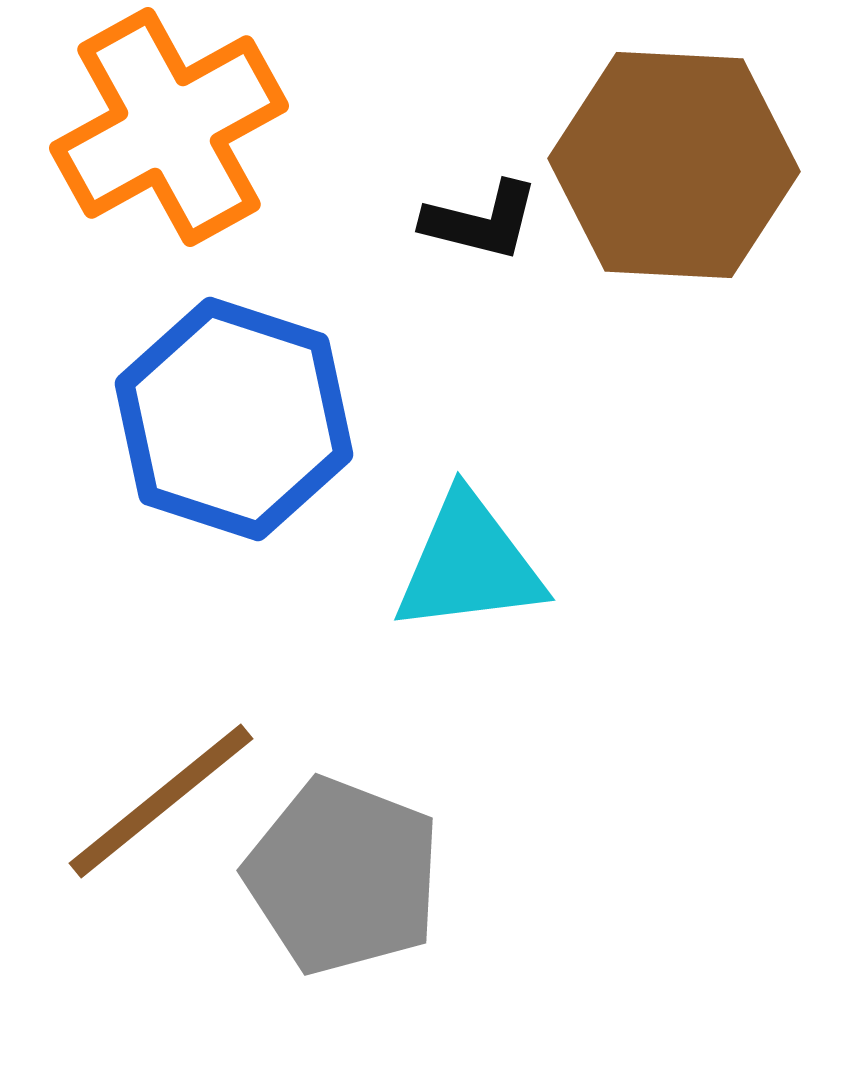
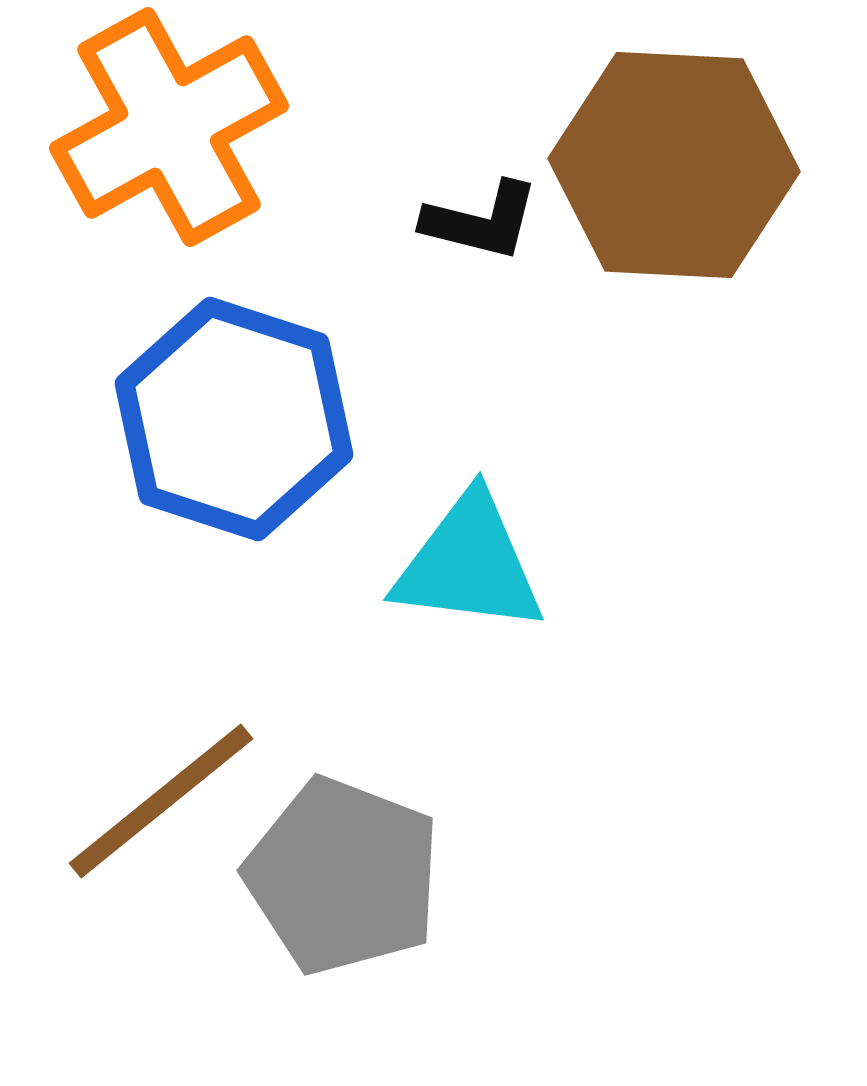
cyan triangle: rotated 14 degrees clockwise
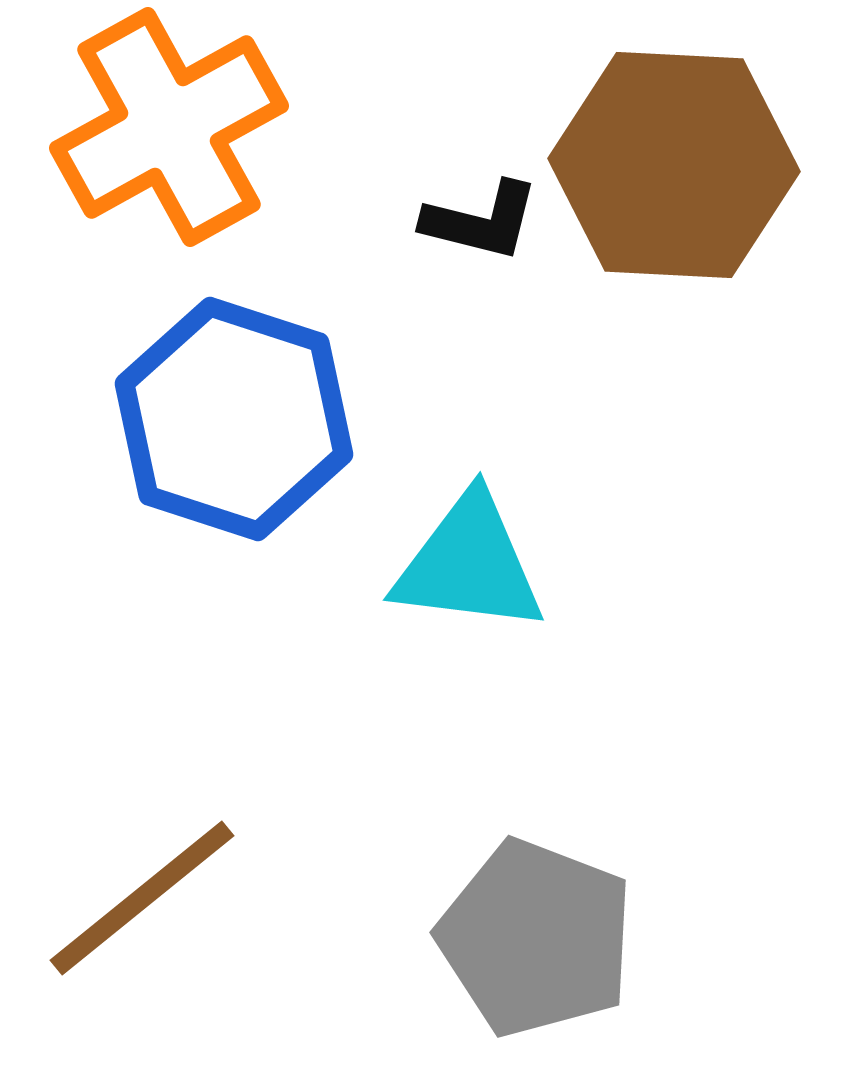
brown line: moved 19 px left, 97 px down
gray pentagon: moved 193 px right, 62 px down
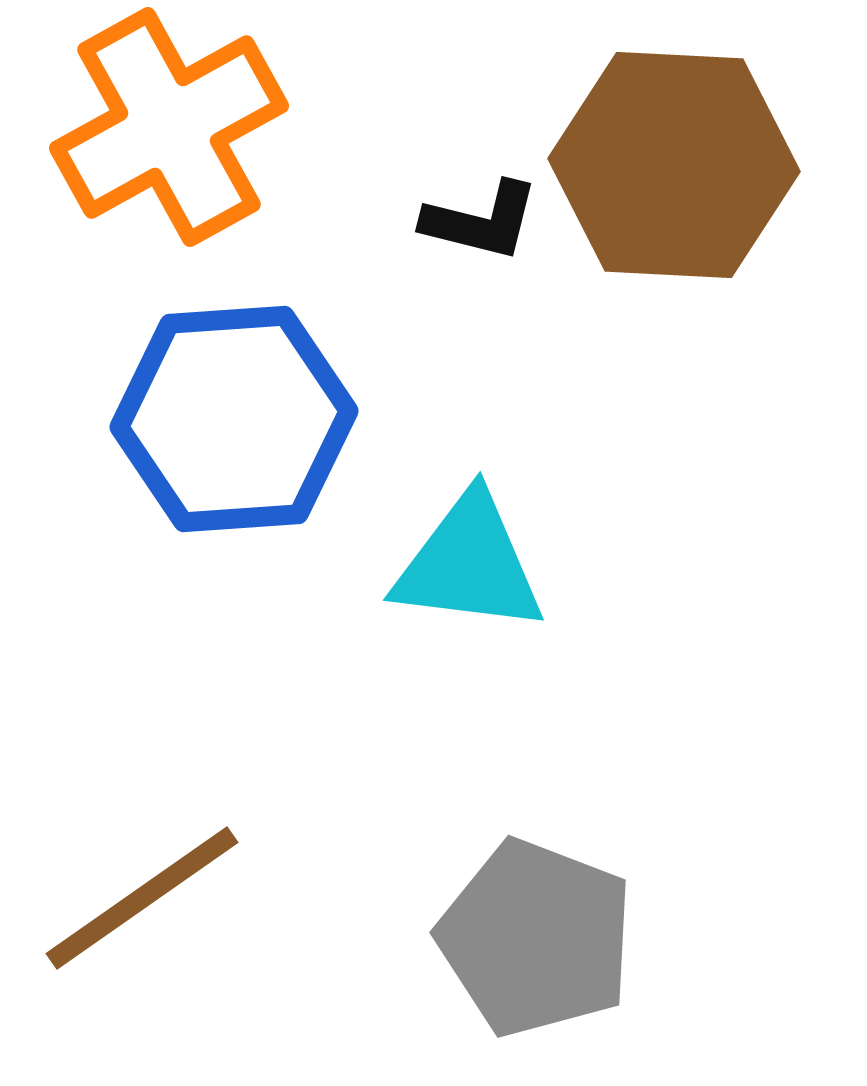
blue hexagon: rotated 22 degrees counterclockwise
brown line: rotated 4 degrees clockwise
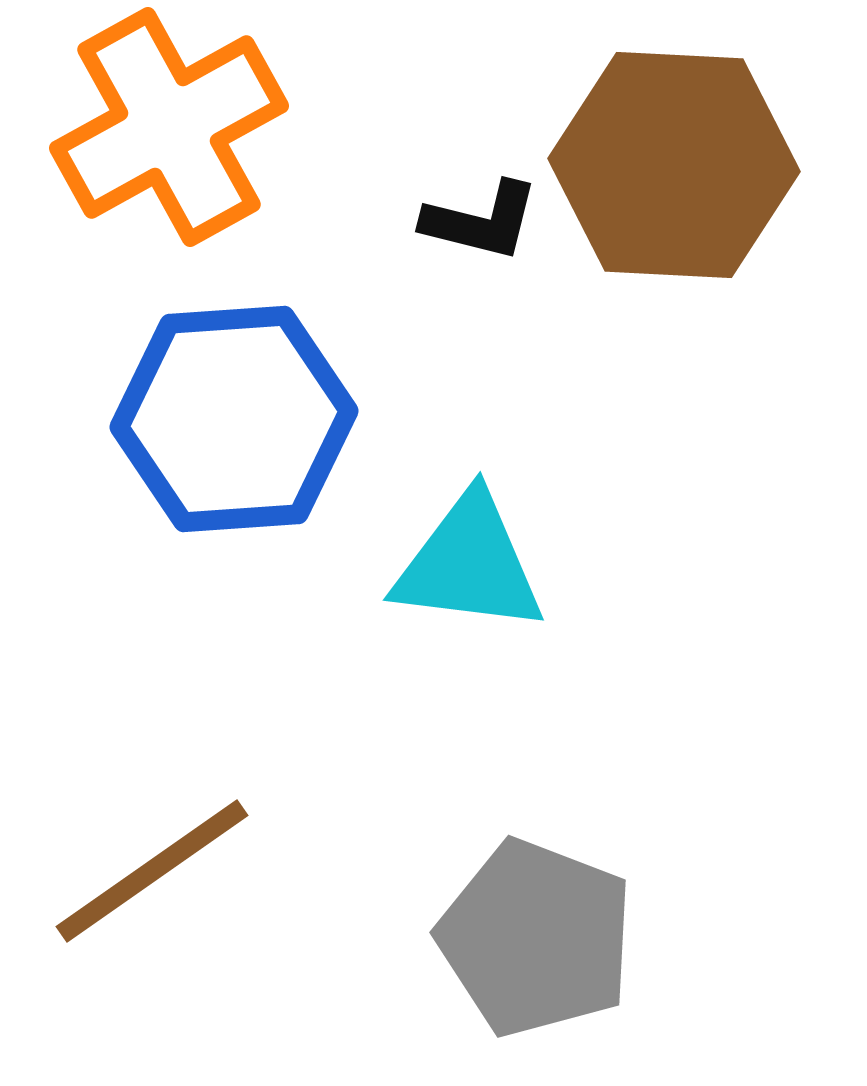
brown line: moved 10 px right, 27 px up
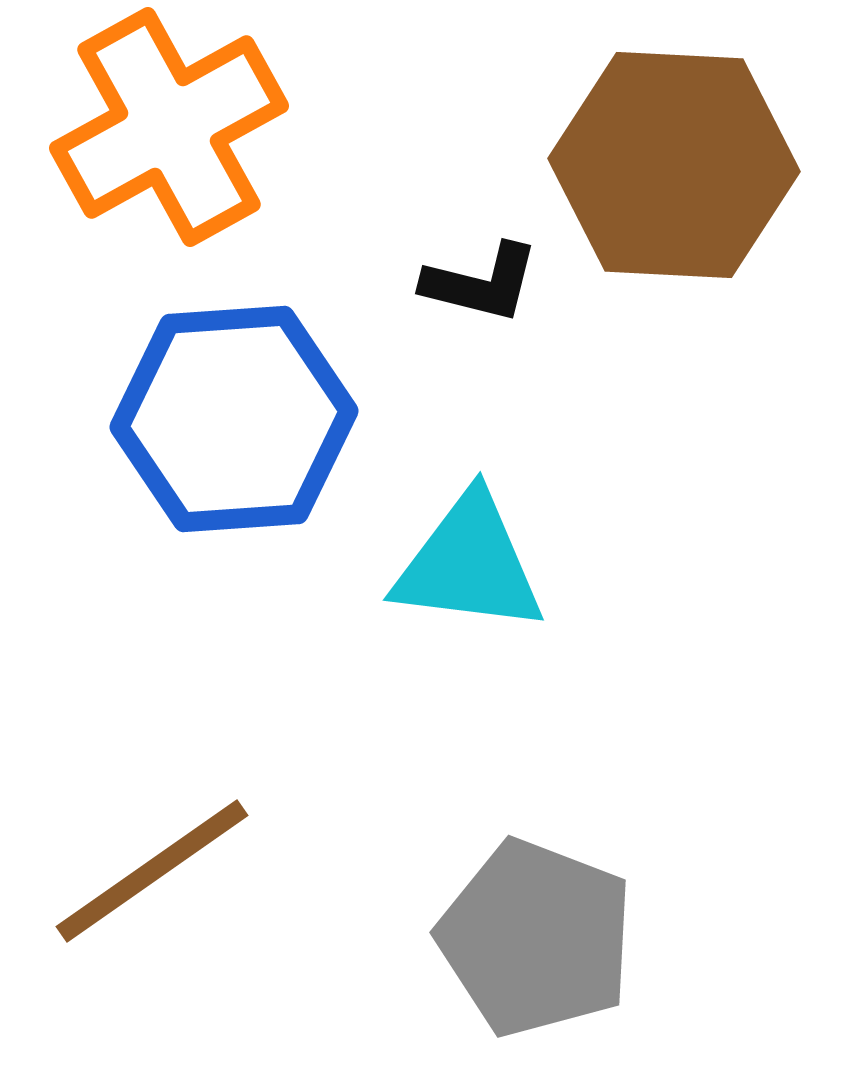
black L-shape: moved 62 px down
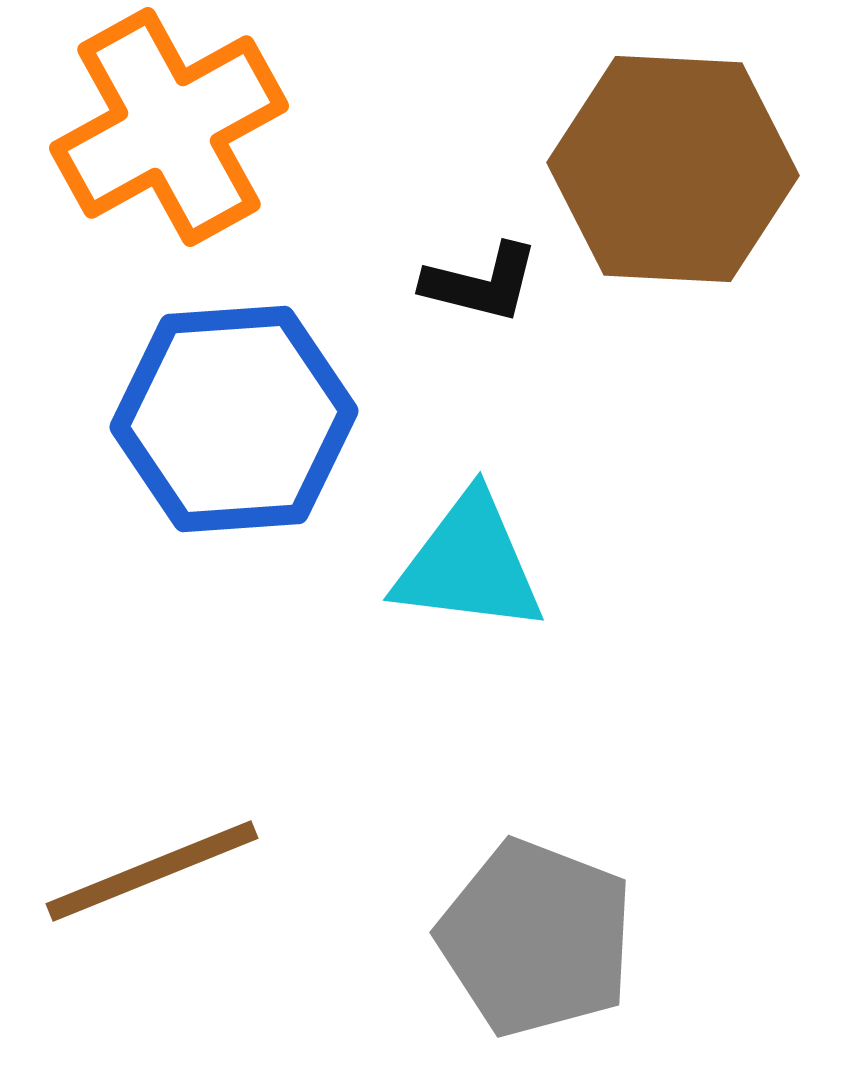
brown hexagon: moved 1 px left, 4 px down
brown line: rotated 13 degrees clockwise
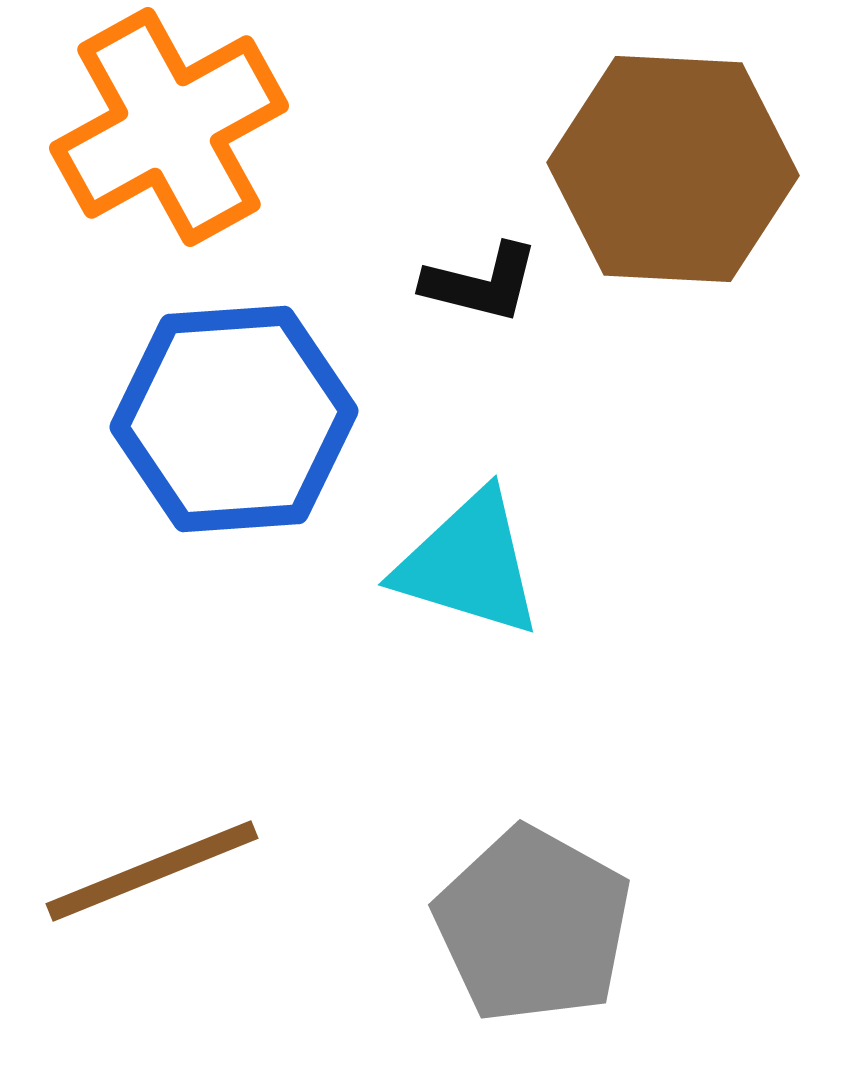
cyan triangle: rotated 10 degrees clockwise
gray pentagon: moved 3 px left, 13 px up; rotated 8 degrees clockwise
